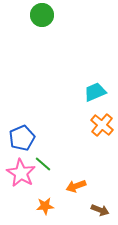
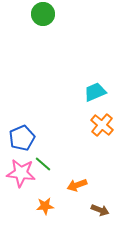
green circle: moved 1 px right, 1 px up
pink star: rotated 24 degrees counterclockwise
orange arrow: moved 1 px right, 1 px up
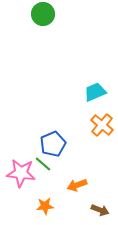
blue pentagon: moved 31 px right, 6 px down
